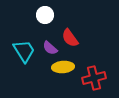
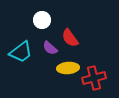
white circle: moved 3 px left, 5 px down
cyan trapezoid: moved 3 px left, 1 px down; rotated 85 degrees clockwise
yellow ellipse: moved 5 px right, 1 px down
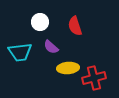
white circle: moved 2 px left, 2 px down
red semicircle: moved 5 px right, 12 px up; rotated 18 degrees clockwise
purple semicircle: moved 1 px right, 1 px up
cyan trapezoid: moved 1 px left; rotated 30 degrees clockwise
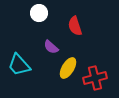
white circle: moved 1 px left, 9 px up
cyan trapezoid: moved 1 px left, 13 px down; rotated 55 degrees clockwise
yellow ellipse: rotated 55 degrees counterclockwise
red cross: moved 1 px right
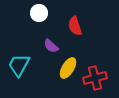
purple semicircle: moved 1 px up
cyan trapezoid: rotated 70 degrees clockwise
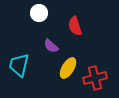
cyan trapezoid: rotated 15 degrees counterclockwise
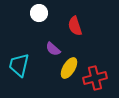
purple semicircle: moved 2 px right, 3 px down
yellow ellipse: moved 1 px right
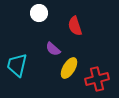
cyan trapezoid: moved 2 px left
red cross: moved 2 px right, 1 px down
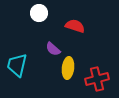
red semicircle: rotated 126 degrees clockwise
yellow ellipse: moved 1 px left; rotated 25 degrees counterclockwise
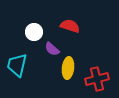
white circle: moved 5 px left, 19 px down
red semicircle: moved 5 px left
purple semicircle: moved 1 px left
